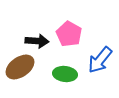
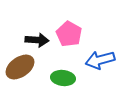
black arrow: moved 1 px up
blue arrow: rotated 36 degrees clockwise
green ellipse: moved 2 px left, 4 px down
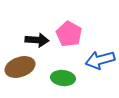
brown ellipse: rotated 16 degrees clockwise
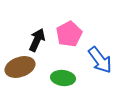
pink pentagon: rotated 15 degrees clockwise
black arrow: rotated 70 degrees counterclockwise
blue arrow: rotated 112 degrees counterclockwise
